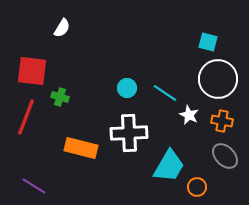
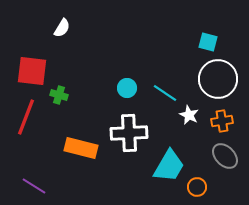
green cross: moved 1 px left, 2 px up
orange cross: rotated 20 degrees counterclockwise
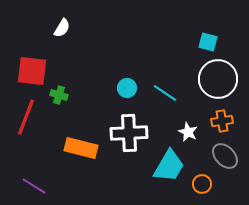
white star: moved 1 px left, 17 px down
orange circle: moved 5 px right, 3 px up
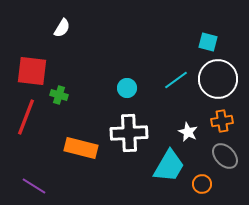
cyan line: moved 11 px right, 13 px up; rotated 70 degrees counterclockwise
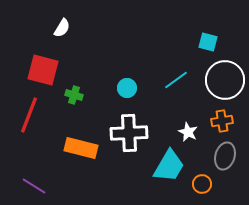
red square: moved 11 px right, 1 px up; rotated 8 degrees clockwise
white circle: moved 7 px right, 1 px down
green cross: moved 15 px right
red line: moved 3 px right, 2 px up
gray ellipse: rotated 60 degrees clockwise
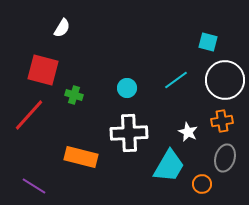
red line: rotated 21 degrees clockwise
orange rectangle: moved 9 px down
gray ellipse: moved 2 px down
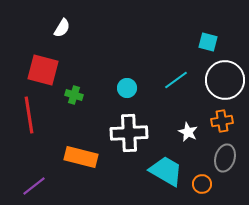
red line: rotated 51 degrees counterclockwise
cyan trapezoid: moved 3 px left, 5 px down; rotated 90 degrees counterclockwise
purple line: rotated 70 degrees counterclockwise
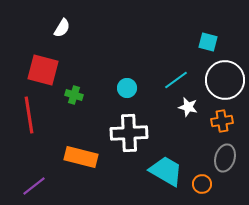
white star: moved 25 px up; rotated 12 degrees counterclockwise
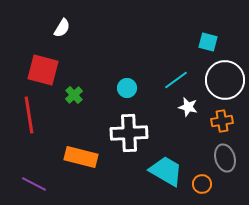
green cross: rotated 30 degrees clockwise
gray ellipse: rotated 32 degrees counterclockwise
purple line: moved 2 px up; rotated 65 degrees clockwise
